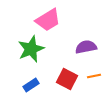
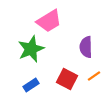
pink trapezoid: moved 1 px right, 1 px down
purple semicircle: rotated 80 degrees counterclockwise
orange line: rotated 24 degrees counterclockwise
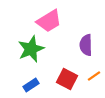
purple semicircle: moved 2 px up
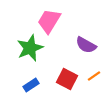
pink trapezoid: rotated 152 degrees clockwise
purple semicircle: rotated 60 degrees counterclockwise
green star: moved 1 px left, 1 px up
